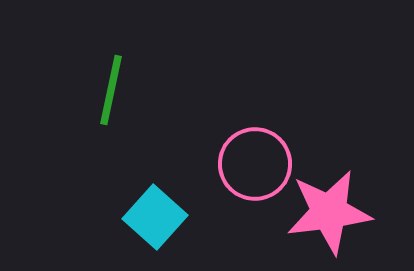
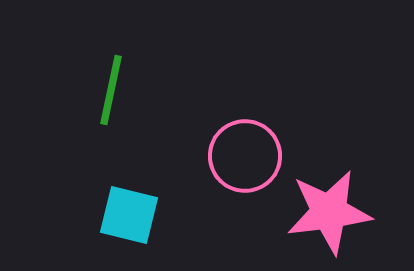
pink circle: moved 10 px left, 8 px up
cyan square: moved 26 px left, 2 px up; rotated 28 degrees counterclockwise
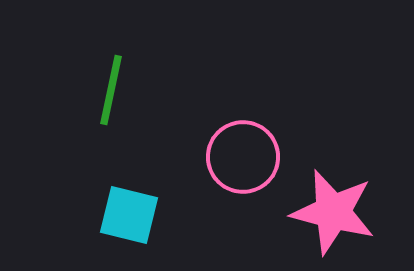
pink circle: moved 2 px left, 1 px down
pink star: moved 4 px right; rotated 22 degrees clockwise
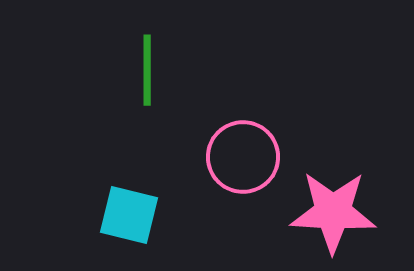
green line: moved 36 px right, 20 px up; rotated 12 degrees counterclockwise
pink star: rotated 12 degrees counterclockwise
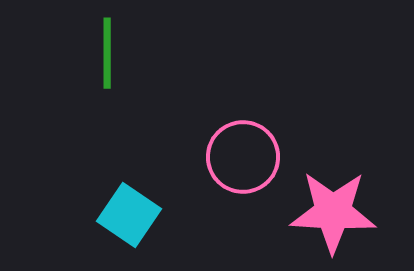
green line: moved 40 px left, 17 px up
cyan square: rotated 20 degrees clockwise
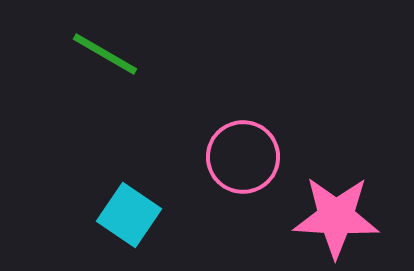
green line: moved 2 px left, 1 px down; rotated 60 degrees counterclockwise
pink star: moved 3 px right, 5 px down
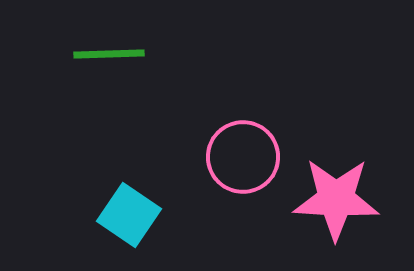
green line: moved 4 px right; rotated 32 degrees counterclockwise
pink star: moved 18 px up
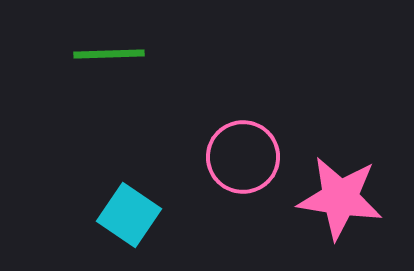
pink star: moved 4 px right, 1 px up; rotated 6 degrees clockwise
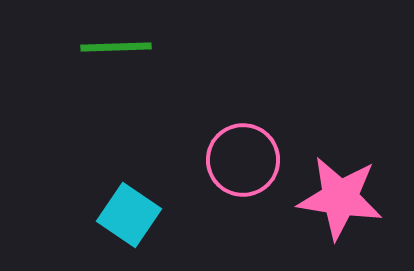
green line: moved 7 px right, 7 px up
pink circle: moved 3 px down
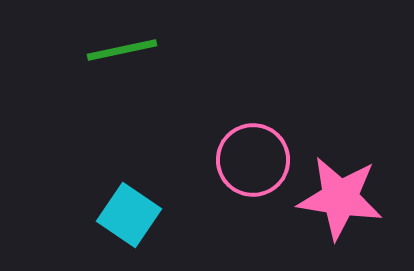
green line: moved 6 px right, 3 px down; rotated 10 degrees counterclockwise
pink circle: moved 10 px right
